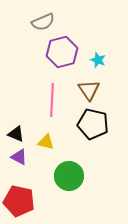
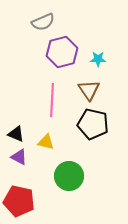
cyan star: moved 1 px up; rotated 21 degrees counterclockwise
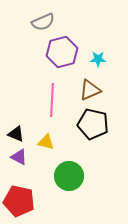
brown triangle: moved 1 px right; rotated 40 degrees clockwise
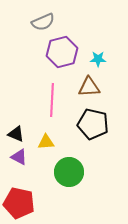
brown triangle: moved 1 px left, 3 px up; rotated 20 degrees clockwise
yellow triangle: rotated 18 degrees counterclockwise
green circle: moved 4 px up
red pentagon: moved 2 px down
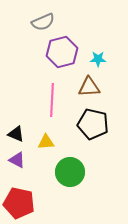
purple triangle: moved 2 px left, 3 px down
green circle: moved 1 px right
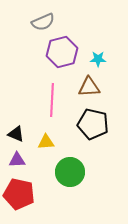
purple triangle: rotated 30 degrees counterclockwise
red pentagon: moved 9 px up
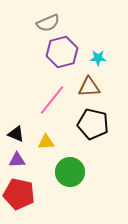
gray semicircle: moved 5 px right, 1 px down
cyan star: moved 1 px up
pink line: rotated 36 degrees clockwise
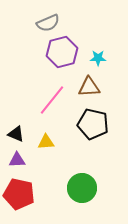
green circle: moved 12 px right, 16 px down
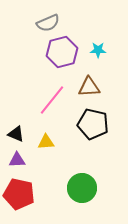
cyan star: moved 8 px up
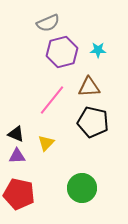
black pentagon: moved 2 px up
yellow triangle: moved 1 px down; rotated 42 degrees counterclockwise
purple triangle: moved 4 px up
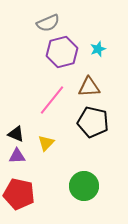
cyan star: moved 1 px up; rotated 21 degrees counterclockwise
green circle: moved 2 px right, 2 px up
